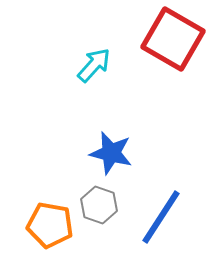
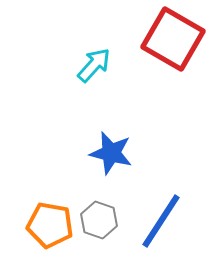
gray hexagon: moved 15 px down
blue line: moved 4 px down
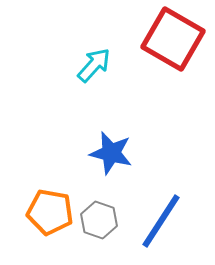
orange pentagon: moved 13 px up
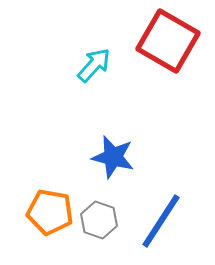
red square: moved 5 px left, 2 px down
blue star: moved 2 px right, 4 px down
